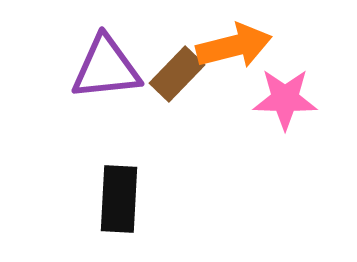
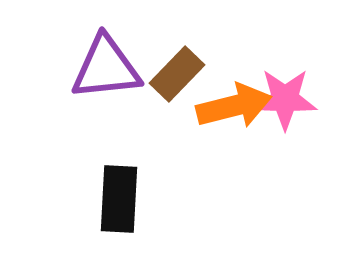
orange arrow: moved 60 px down
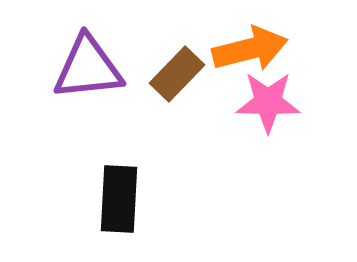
purple triangle: moved 18 px left
pink star: moved 17 px left, 3 px down
orange arrow: moved 16 px right, 57 px up
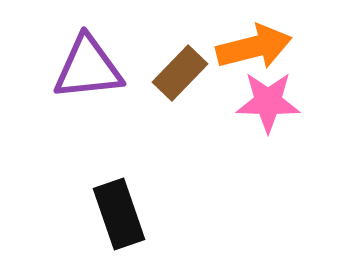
orange arrow: moved 4 px right, 2 px up
brown rectangle: moved 3 px right, 1 px up
black rectangle: moved 15 px down; rotated 22 degrees counterclockwise
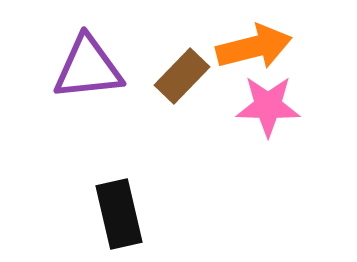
brown rectangle: moved 2 px right, 3 px down
pink star: moved 4 px down
black rectangle: rotated 6 degrees clockwise
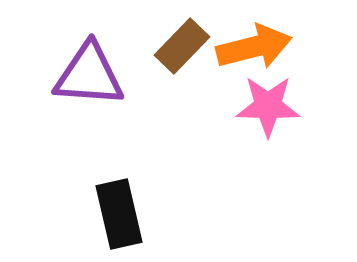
purple triangle: moved 1 px right, 7 px down; rotated 10 degrees clockwise
brown rectangle: moved 30 px up
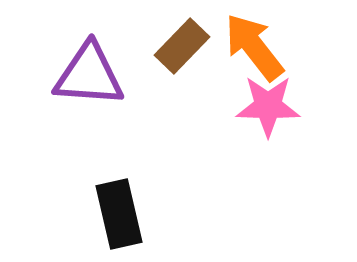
orange arrow: rotated 114 degrees counterclockwise
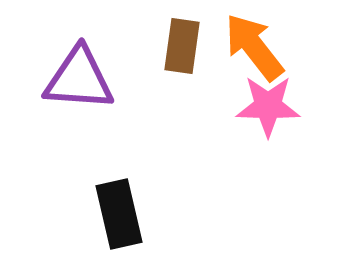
brown rectangle: rotated 36 degrees counterclockwise
purple triangle: moved 10 px left, 4 px down
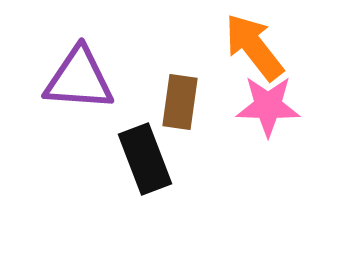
brown rectangle: moved 2 px left, 56 px down
black rectangle: moved 26 px right, 55 px up; rotated 8 degrees counterclockwise
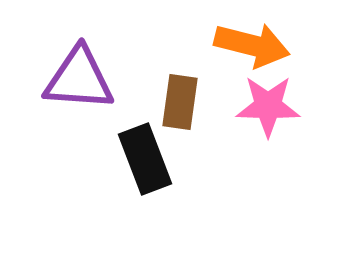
orange arrow: moved 2 px left, 2 px up; rotated 142 degrees clockwise
